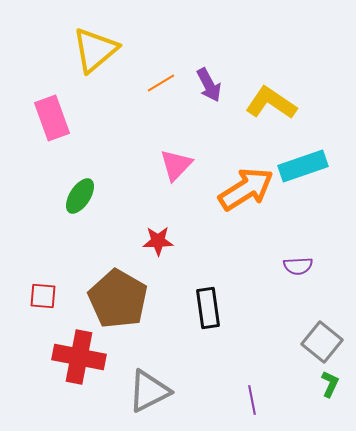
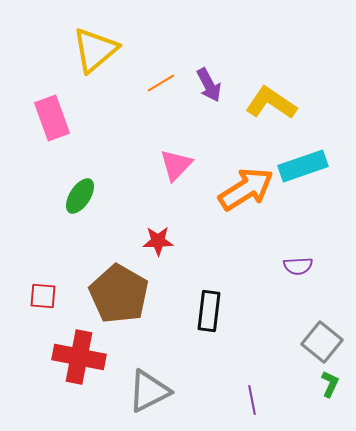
brown pentagon: moved 1 px right, 5 px up
black rectangle: moved 1 px right, 3 px down; rotated 15 degrees clockwise
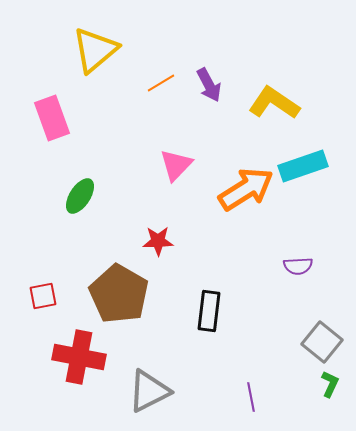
yellow L-shape: moved 3 px right
red square: rotated 16 degrees counterclockwise
purple line: moved 1 px left, 3 px up
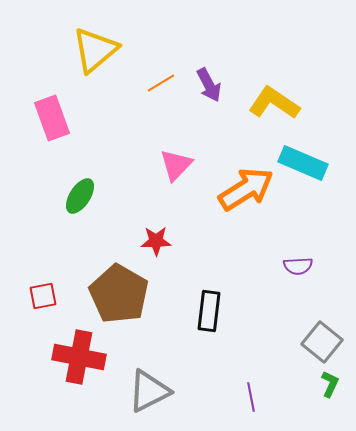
cyan rectangle: moved 3 px up; rotated 42 degrees clockwise
red star: moved 2 px left
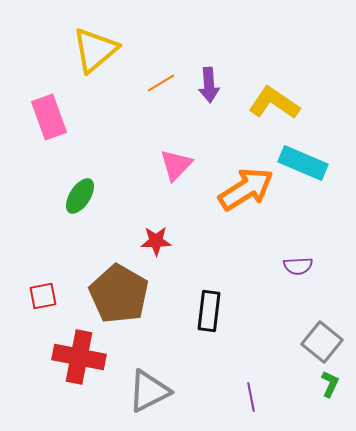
purple arrow: rotated 24 degrees clockwise
pink rectangle: moved 3 px left, 1 px up
